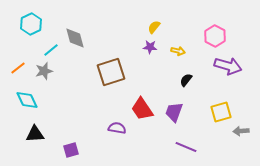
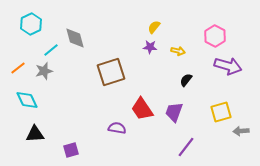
purple line: rotated 75 degrees counterclockwise
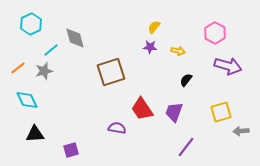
pink hexagon: moved 3 px up
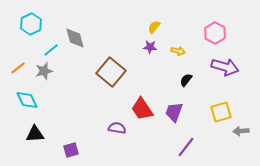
purple arrow: moved 3 px left, 1 px down
brown square: rotated 32 degrees counterclockwise
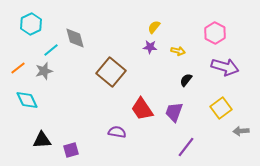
yellow square: moved 4 px up; rotated 20 degrees counterclockwise
purple semicircle: moved 4 px down
black triangle: moved 7 px right, 6 px down
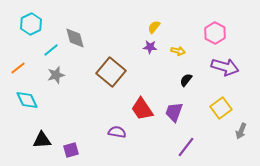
gray star: moved 12 px right, 4 px down
gray arrow: rotated 63 degrees counterclockwise
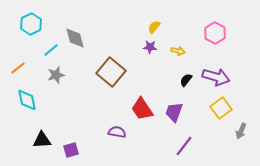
purple arrow: moved 9 px left, 10 px down
cyan diamond: rotated 15 degrees clockwise
purple line: moved 2 px left, 1 px up
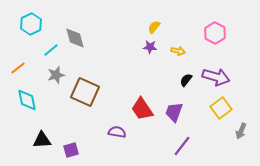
brown square: moved 26 px left, 20 px down; rotated 16 degrees counterclockwise
purple line: moved 2 px left
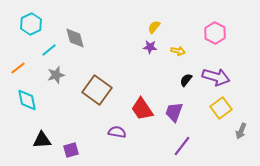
cyan line: moved 2 px left
brown square: moved 12 px right, 2 px up; rotated 12 degrees clockwise
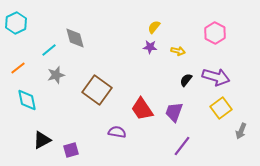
cyan hexagon: moved 15 px left, 1 px up
black triangle: rotated 24 degrees counterclockwise
